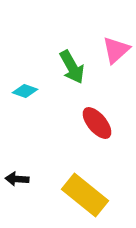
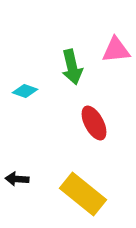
pink triangle: rotated 36 degrees clockwise
green arrow: rotated 16 degrees clockwise
red ellipse: moved 3 px left; rotated 12 degrees clockwise
yellow rectangle: moved 2 px left, 1 px up
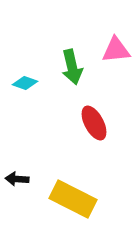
cyan diamond: moved 8 px up
yellow rectangle: moved 10 px left, 5 px down; rotated 12 degrees counterclockwise
